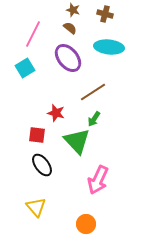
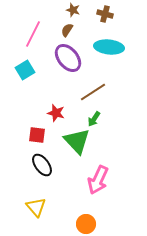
brown semicircle: moved 3 px left, 2 px down; rotated 96 degrees counterclockwise
cyan square: moved 2 px down
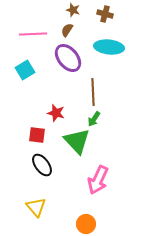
pink line: rotated 60 degrees clockwise
brown line: rotated 60 degrees counterclockwise
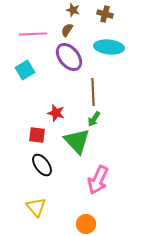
purple ellipse: moved 1 px right, 1 px up
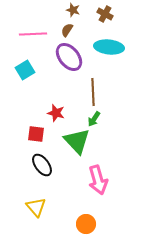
brown cross: rotated 14 degrees clockwise
red square: moved 1 px left, 1 px up
pink arrow: rotated 40 degrees counterclockwise
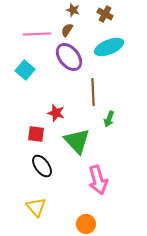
pink line: moved 4 px right
cyan ellipse: rotated 28 degrees counterclockwise
cyan square: rotated 18 degrees counterclockwise
green arrow: moved 15 px right; rotated 14 degrees counterclockwise
black ellipse: moved 1 px down
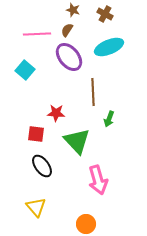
red star: rotated 12 degrees counterclockwise
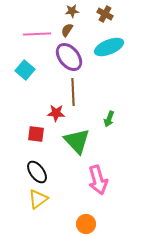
brown star: moved 1 px left, 1 px down; rotated 24 degrees counterclockwise
brown line: moved 20 px left
black ellipse: moved 5 px left, 6 px down
yellow triangle: moved 2 px right, 8 px up; rotated 35 degrees clockwise
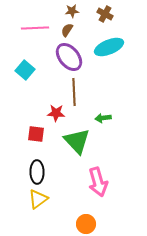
pink line: moved 2 px left, 6 px up
brown line: moved 1 px right
green arrow: moved 6 px left, 1 px up; rotated 63 degrees clockwise
black ellipse: rotated 35 degrees clockwise
pink arrow: moved 2 px down
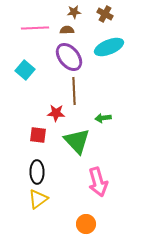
brown star: moved 2 px right, 1 px down
brown semicircle: rotated 56 degrees clockwise
brown line: moved 1 px up
red square: moved 2 px right, 1 px down
